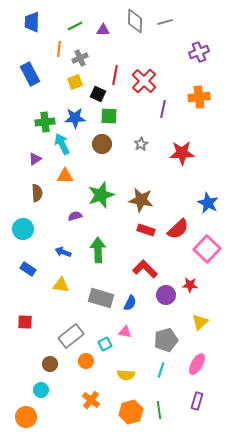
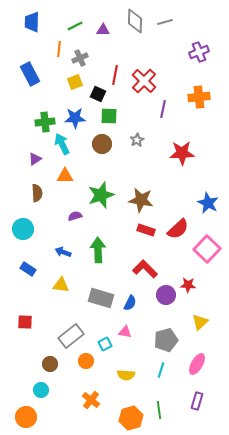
gray star at (141, 144): moved 4 px left, 4 px up
red star at (190, 285): moved 2 px left
orange hexagon at (131, 412): moved 6 px down
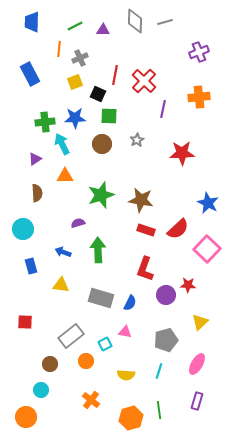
purple semicircle at (75, 216): moved 3 px right, 7 px down
blue rectangle at (28, 269): moved 3 px right, 3 px up; rotated 42 degrees clockwise
red L-shape at (145, 269): rotated 115 degrees counterclockwise
cyan line at (161, 370): moved 2 px left, 1 px down
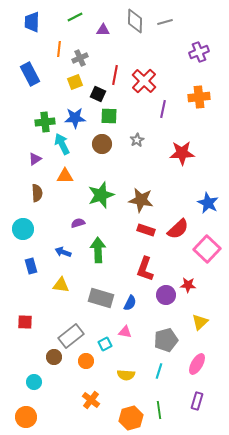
green line at (75, 26): moved 9 px up
brown circle at (50, 364): moved 4 px right, 7 px up
cyan circle at (41, 390): moved 7 px left, 8 px up
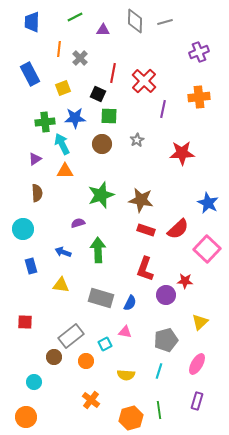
gray cross at (80, 58): rotated 21 degrees counterclockwise
red line at (115, 75): moved 2 px left, 2 px up
yellow square at (75, 82): moved 12 px left, 6 px down
orange triangle at (65, 176): moved 5 px up
red star at (188, 285): moved 3 px left, 4 px up
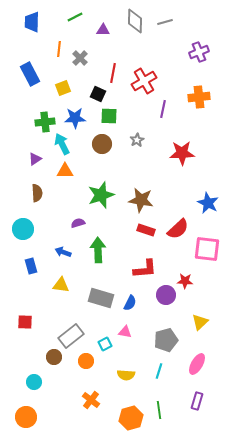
red cross at (144, 81): rotated 15 degrees clockwise
pink square at (207, 249): rotated 36 degrees counterclockwise
red L-shape at (145, 269): rotated 115 degrees counterclockwise
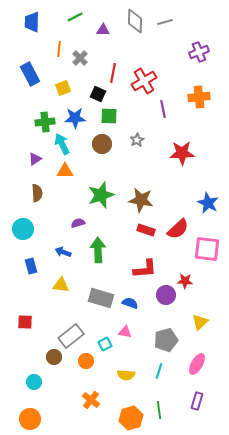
purple line at (163, 109): rotated 24 degrees counterclockwise
blue semicircle at (130, 303): rotated 98 degrees counterclockwise
orange circle at (26, 417): moved 4 px right, 2 px down
